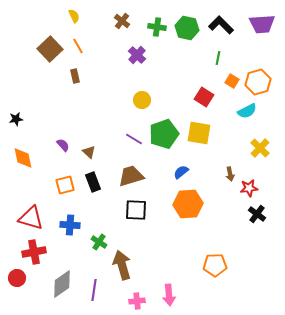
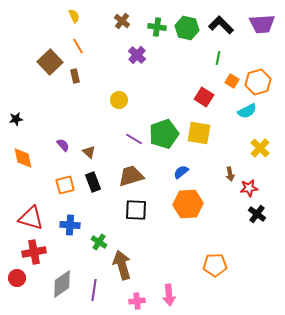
brown square at (50, 49): moved 13 px down
yellow circle at (142, 100): moved 23 px left
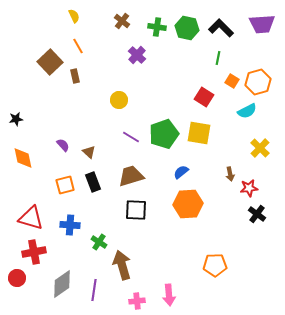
black L-shape at (221, 25): moved 3 px down
purple line at (134, 139): moved 3 px left, 2 px up
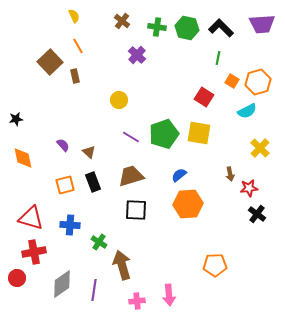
blue semicircle at (181, 172): moved 2 px left, 3 px down
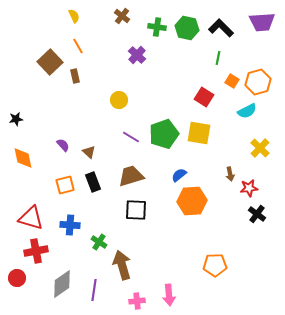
brown cross at (122, 21): moved 5 px up
purple trapezoid at (262, 24): moved 2 px up
orange hexagon at (188, 204): moved 4 px right, 3 px up
red cross at (34, 252): moved 2 px right, 1 px up
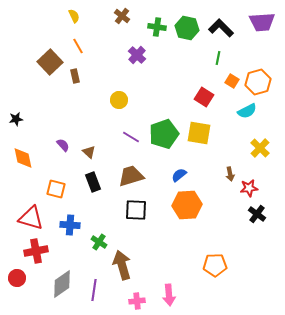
orange square at (65, 185): moved 9 px left, 4 px down; rotated 30 degrees clockwise
orange hexagon at (192, 201): moved 5 px left, 4 px down
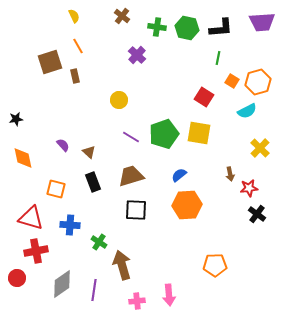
black L-shape at (221, 28): rotated 130 degrees clockwise
brown square at (50, 62): rotated 25 degrees clockwise
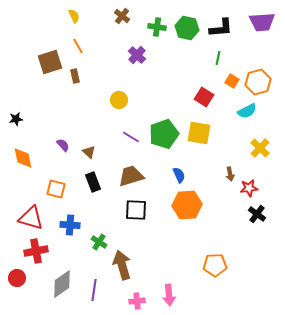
blue semicircle at (179, 175): rotated 105 degrees clockwise
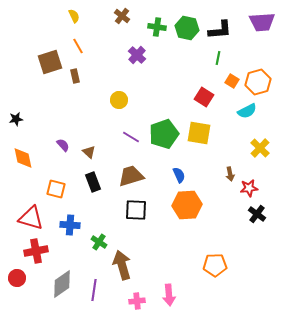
black L-shape at (221, 28): moved 1 px left, 2 px down
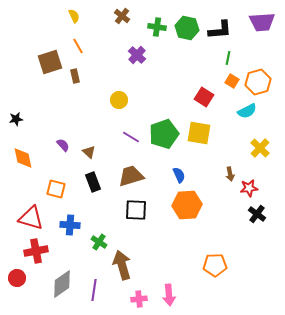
green line at (218, 58): moved 10 px right
pink cross at (137, 301): moved 2 px right, 2 px up
